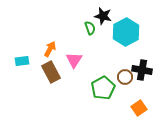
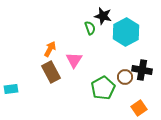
cyan rectangle: moved 11 px left, 28 px down
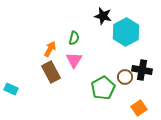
green semicircle: moved 16 px left, 10 px down; rotated 32 degrees clockwise
cyan rectangle: rotated 32 degrees clockwise
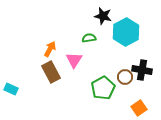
green semicircle: moved 15 px right; rotated 112 degrees counterclockwise
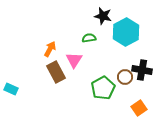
brown rectangle: moved 5 px right
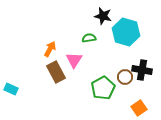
cyan hexagon: rotated 16 degrees counterclockwise
